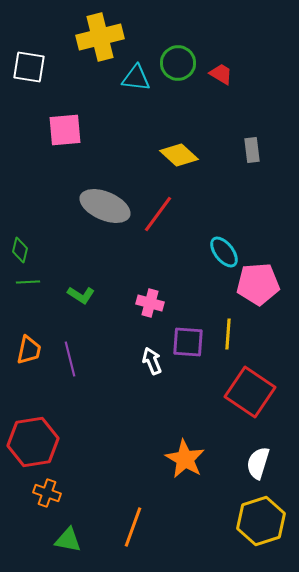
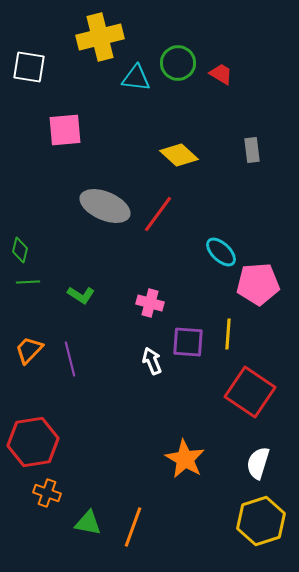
cyan ellipse: moved 3 px left; rotated 8 degrees counterclockwise
orange trapezoid: rotated 148 degrees counterclockwise
green triangle: moved 20 px right, 17 px up
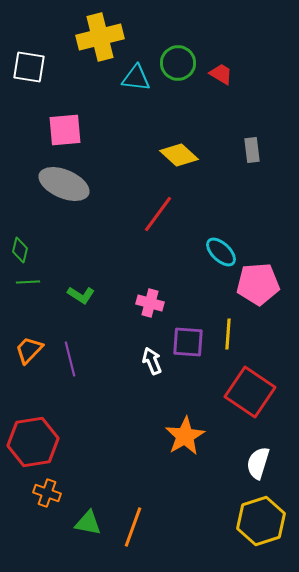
gray ellipse: moved 41 px left, 22 px up
orange star: moved 23 px up; rotated 12 degrees clockwise
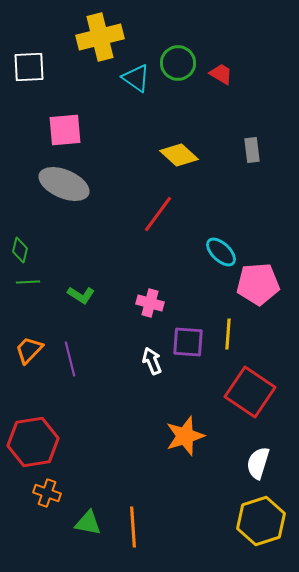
white square: rotated 12 degrees counterclockwise
cyan triangle: rotated 28 degrees clockwise
orange star: rotated 12 degrees clockwise
orange line: rotated 24 degrees counterclockwise
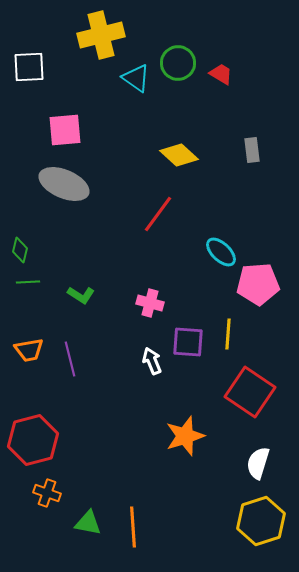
yellow cross: moved 1 px right, 2 px up
orange trapezoid: rotated 144 degrees counterclockwise
red hexagon: moved 2 px up; rotated 6 degrees counterclockwise
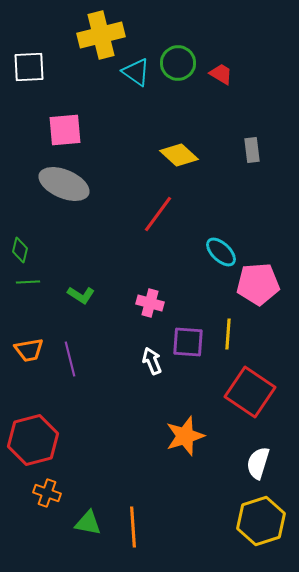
cyan triangle: moved 6 px up
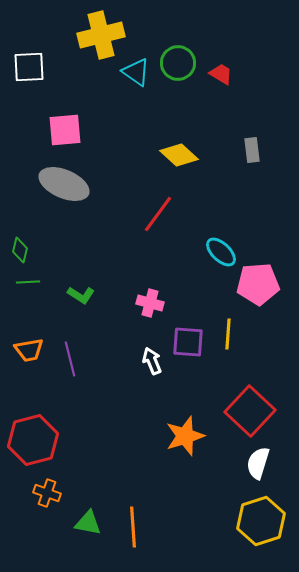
red square: moved 19 px down; rotated 9 degrees clockwise
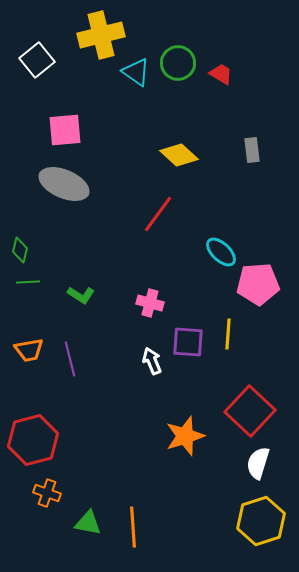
white square: moved 8 px right, 7 px up; rotated 36 degrees counterclockwise
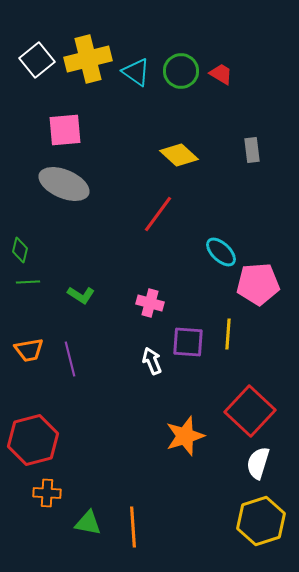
yellow cross: moved 13 px left, 24 px down
green circle: moved 3 px right, 8 px down
orange cross: rotated 16 degrees counterclockwise
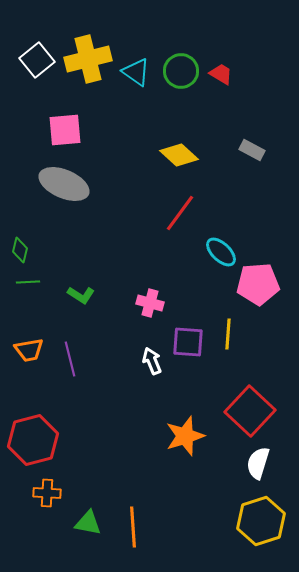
gray rectangle: rotated 55 degrees counterclockwise
red line: moved 22 px right, 1 px up
